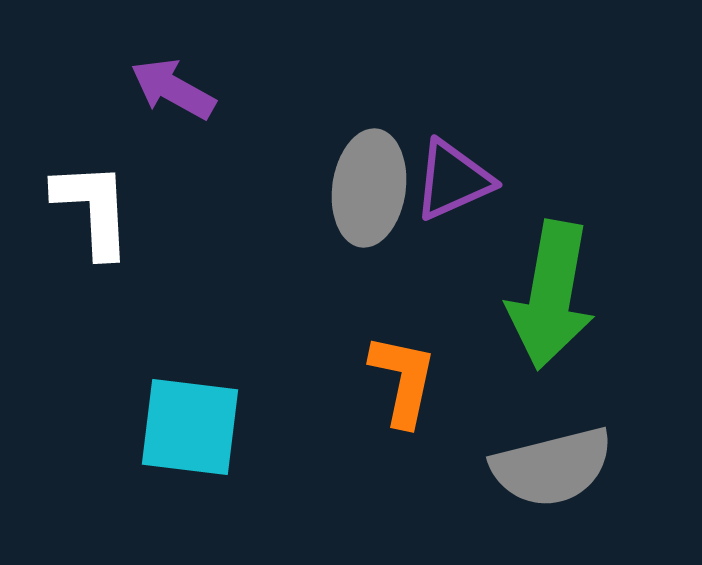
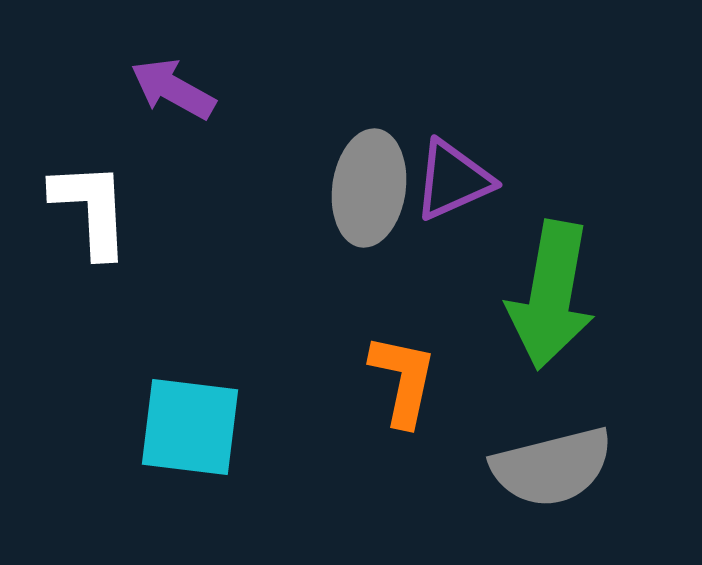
white L-shape: moved 2 px left
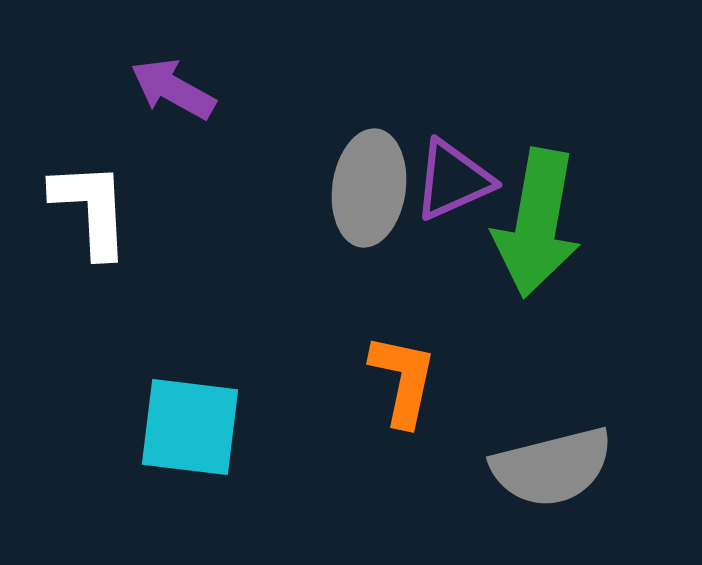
green arrow: moved 14 px left, 72 px up
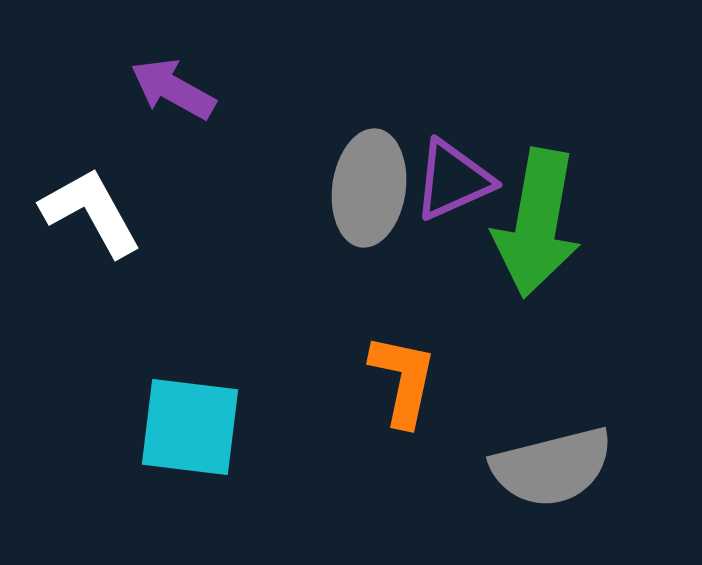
white L-shape: moved 3 px down; rotated 26 degrees counterclockwise
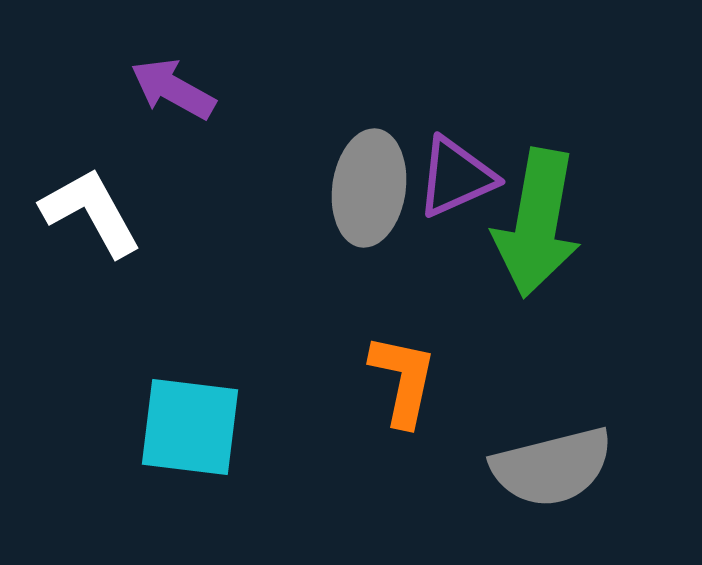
purple triangle: moved 3 px right, 3 px up
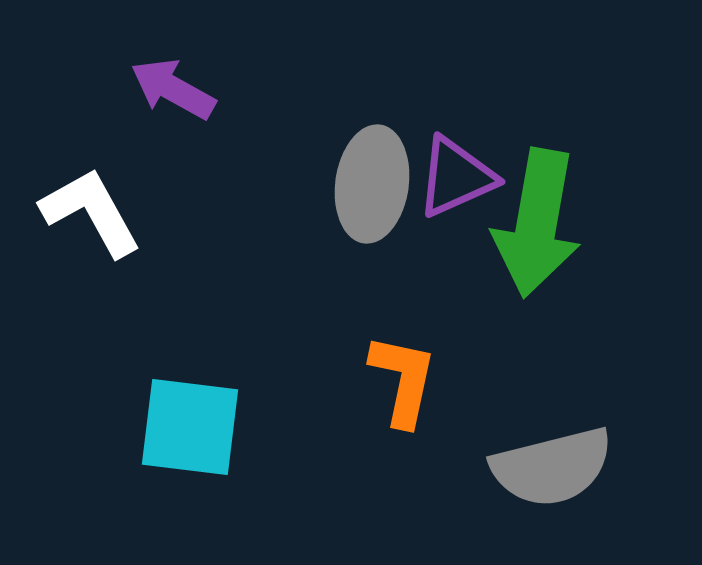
gray ellipse: moved 3 px right, 4 px up
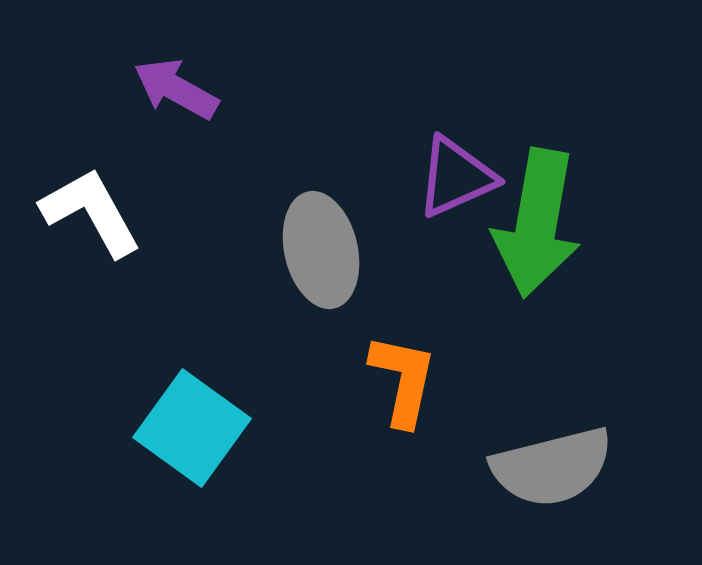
purple arrow: moved 3 px right
gray ellipse: moved 51 px left, 66 px down; rotated 21 degrees counterclockwise
cyan square: moved 2 px right, 1 px down; rotated 29 degrees clockwise
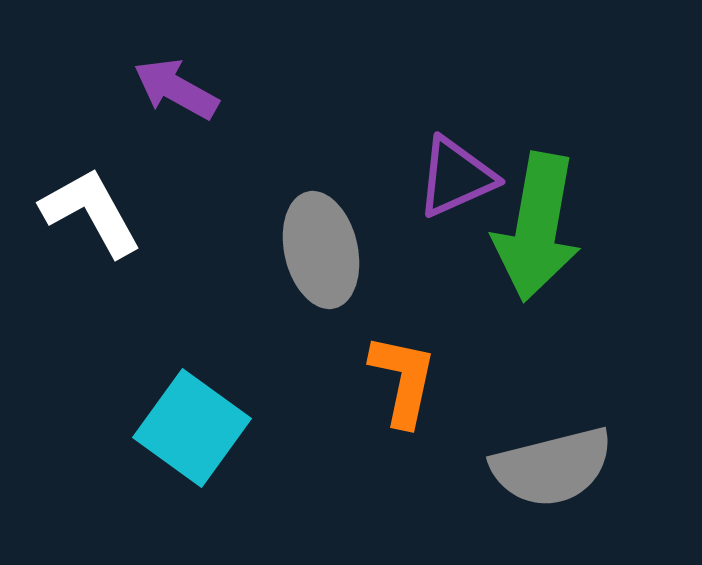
green arrow: moved 4 px down
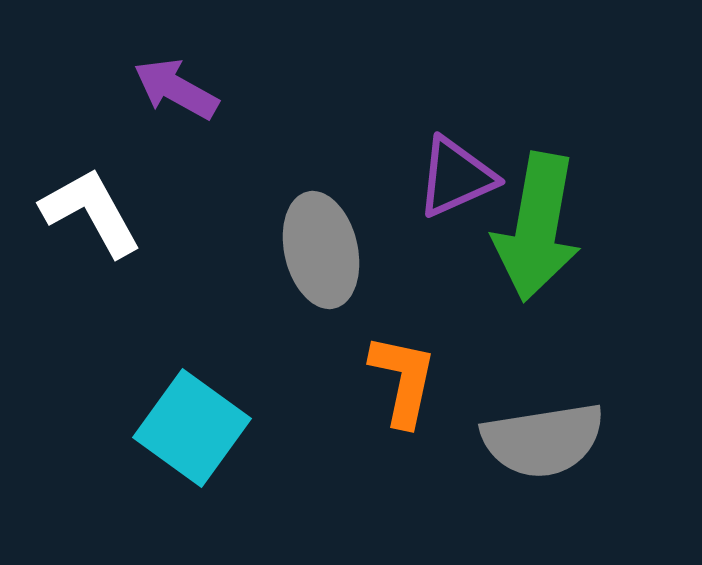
gray semicircle: moved 9 px left, 27 px up; rotated 5 degrees clockwise
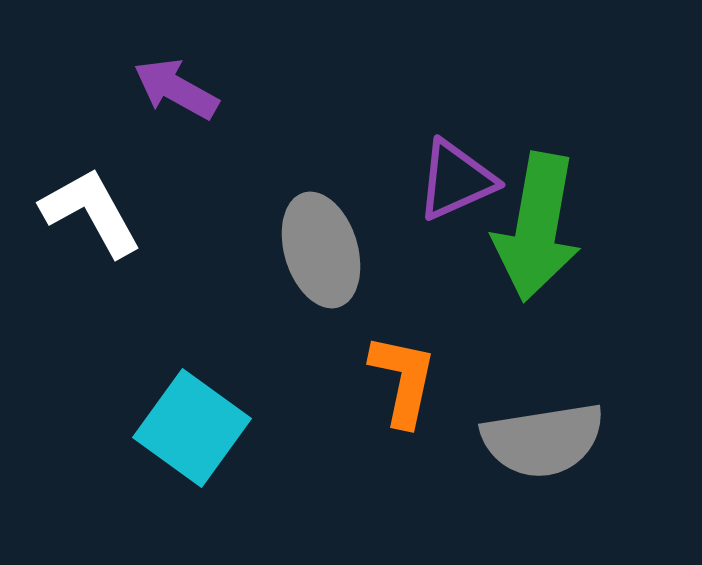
purple triangle: moved 3 px down
gray ellipse: rotated 4 degrees counterclockwise
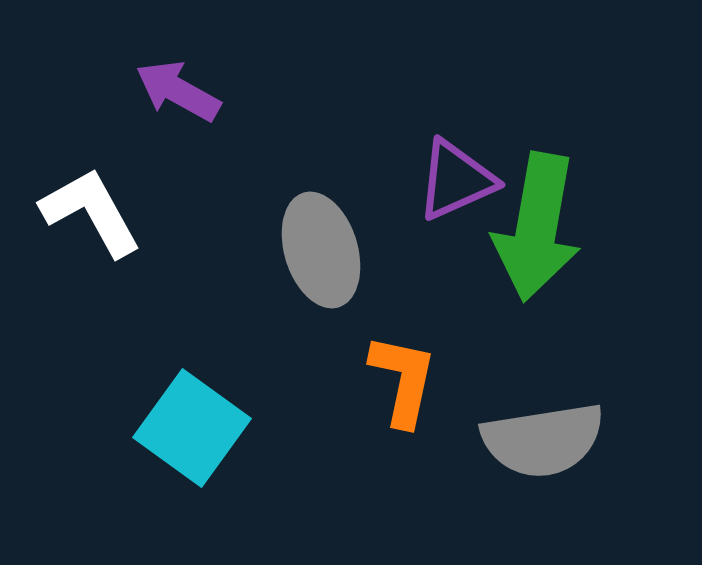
purple arrow: moved 2 px right, 2 px down
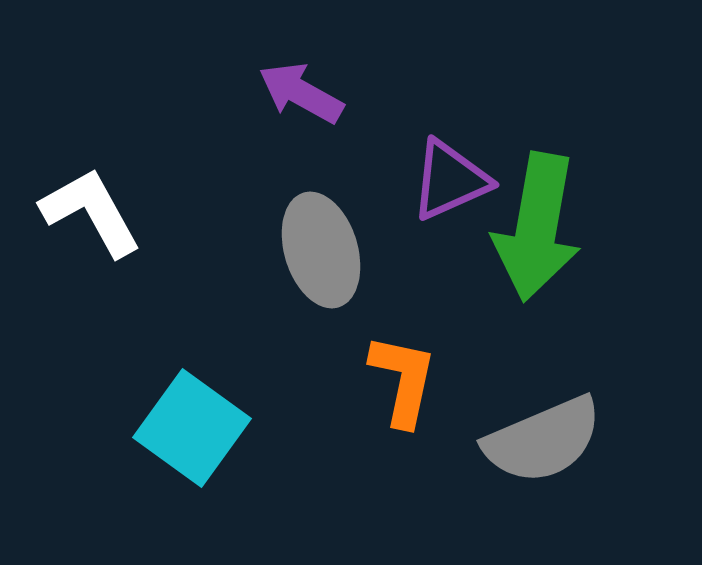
purple arrow: moved 123 px right, 2 px down
purple triangle: moved 6 px left
gray semicircle: rotated 14 degrees counterclockwise
